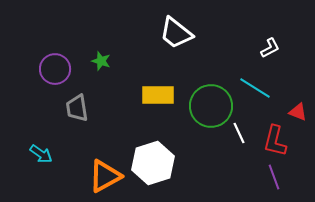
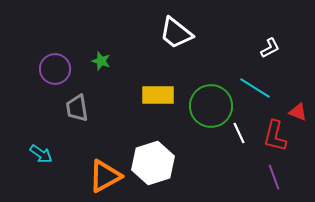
red L-shape: moved 5 px up
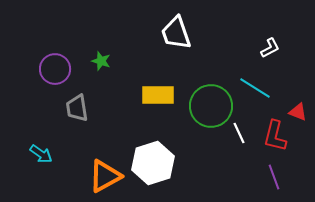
white trapezoid: rotated 33 degrees clockwise
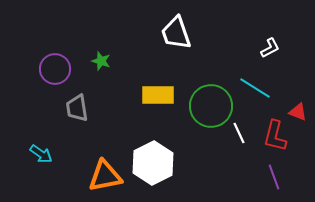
white hexagon: rotated 9 degrees counterclockwise
orange triangle: rotated 18 degrees clockwise
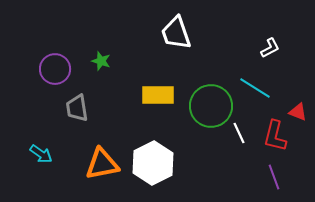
orange triangle: moved 3 px left, 12 px up
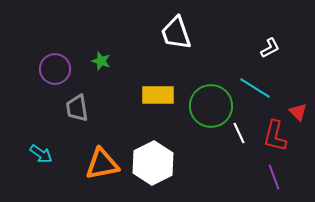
red triangle: rotated 24 degrees clockwise
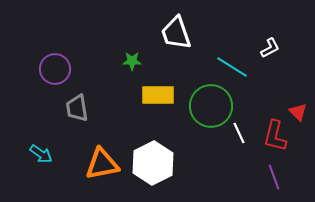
green star: moved 31 px right; rotated 18 degrees counterclockwise
cyan line: moved 23 px left, 21 px up
